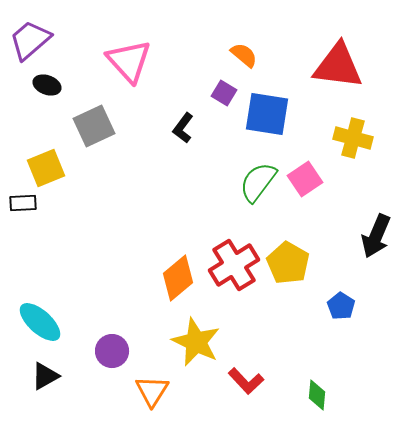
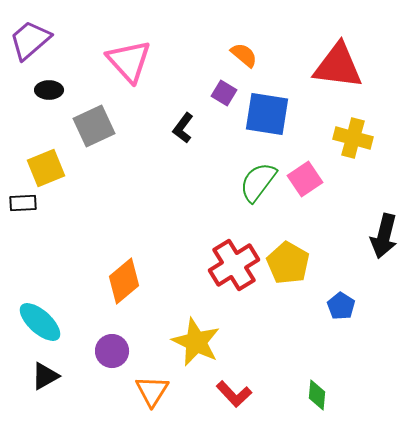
black ellipse: moved 2 px right, 5 px down; rotated 20 degrees counterclockwise
black arrow: moved 8 px right; rotated 9 degrees counterclockwise
orange diamond: moved 54 px left, 3 px down
red L-shape: moved 12 px left, 13 px down
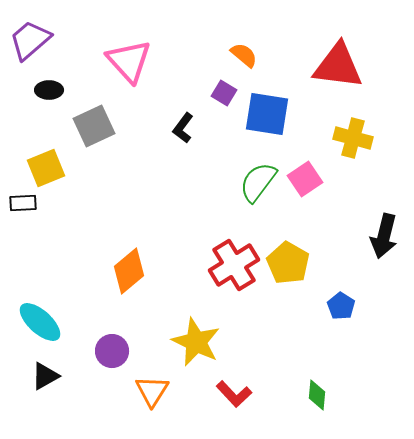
orange diamond: moved 5 px right, 10 px up
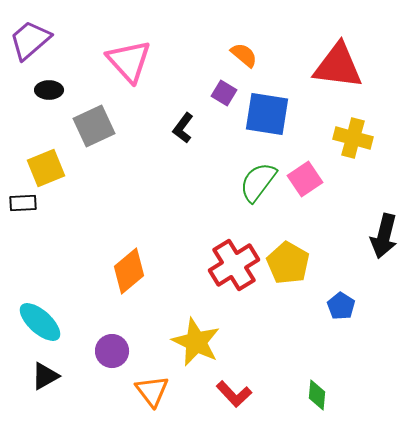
orange triangle: rotated 9 degrees counterclockwise
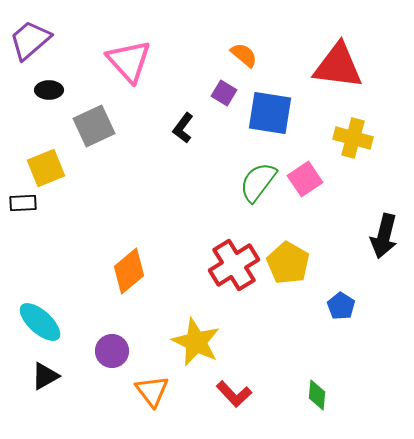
blue square: moved 3 px right, 1 px up
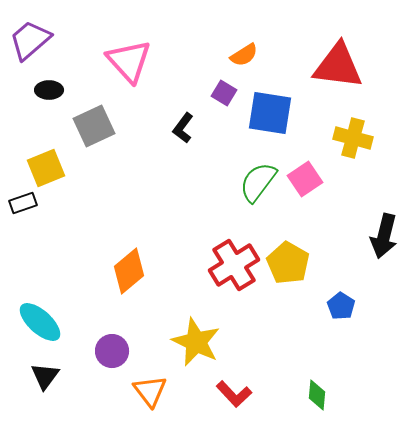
orange semicircle: rotated 108 degrees clockwise
black rectangle: rotated 16 degrees counterclockwise
black triangle: rotated 24 degrees counterclockwise
orange triangle: moved 2 px left
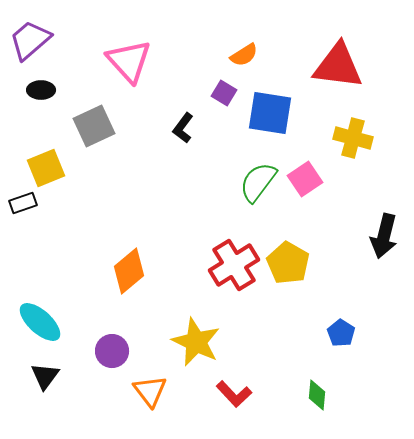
black ellipse: moved 8 px left
blue pentagon: moved 27 px down
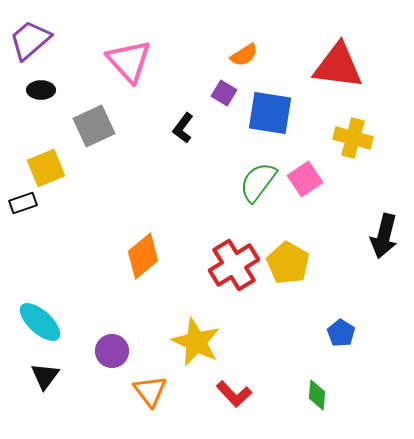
orange diamond: moved 14 px right, 15 px up
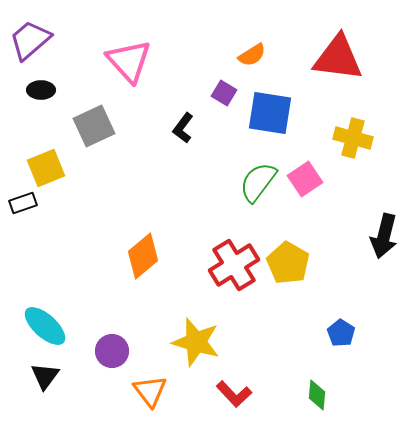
orange semicircle: moved 8 px right
red triangle: moved 8 px up
cyan ellipse: moved 5 px right, 4 px down
yellow star: rotated 9 degrees counterclockwise
